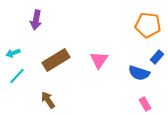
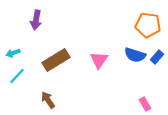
blue semicircle: moved 4 px left, 18 px up
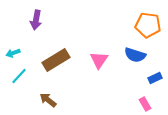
blue rectangle: moved 2 px left, 21 px down; rotated 24 degrees clockwise
cyan line: moved 2 px right
brown arrow: rotated 18 degrees counterclockwise
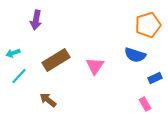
orange pentagon: rotated 25 degrees counterclockwise
pink triangle: moved 4 px left, 6 px down
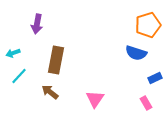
purple arrow: moved 1 px right, 4 px down
blue semicircle: moved 1 px right, 2 px up
brown rectangle: rotated 48 degrees counterclockwise
pink triangle: moved 33 px down
brown arrow: moved 2 px right, 8 px up
pink rectangle: moved 1 px right, 1 px up
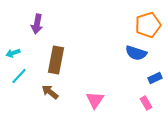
pink triangle: moved 1 px down
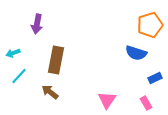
orange pentagon: moved 2 px right
pink triangle: moved 12 px right
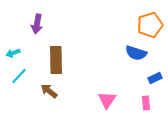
brown rectangle: rotated 12 degrees counterclockwise
brown arrow: moved 1 px left, 1 px up
pink rectangle: rotated 24 degrees clockwise
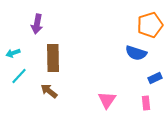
brown rectangle: moved 3 px left, 2 px up
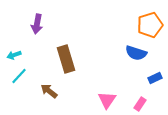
cyan arrow: moved 1 px right, 2 px down
brown rectangle: moved 13 px right, 1 px down; rotated 16 degrees counterclockwise
pink rectangle: moved 6 px left, 1 px down; rotated 40 degrees clockwise
